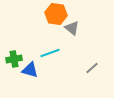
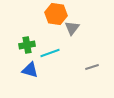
gray triangle: rotated 28 degrees clockwise
green cross: moved 13 px right, 14 px up
gray line: moved 1 px up; rotated 24 degrees clockwise
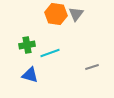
gray triangle: moved 4 px right, 14 px up
blue triangle: moved 5 px down
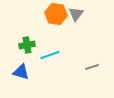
cyan line: moved 2 px down
blue triangle: moved 9 px left, 3 px up
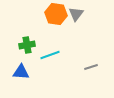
gray line: moved 1 px left
blue triangle: rotated 12 degrees counterclockwise
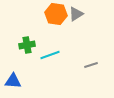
gray triangle: rotated 21 degrees clockwise
gray line: moved 2 px up
blue triangle: moved 8 px left, 9 px down
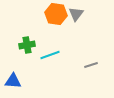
gray triangle: rotated 21 degrees counterclockwise
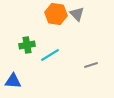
gray triangle: moved 1 px right; rotated 21 degrees counterclockwise
cyan line: rotated 12 degrees counterclockwise
